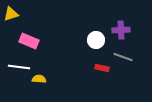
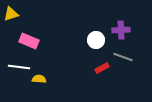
red rectangle: rotated 40 degrees counterclockwise
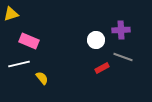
white line: moved 3 px up; rotated 20 degrees counterclockwise
yellow semicircle: moved 3 px right, 1 px up; rotated 48 degrees clockwise
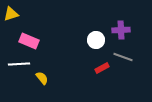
white line: rotated 10 degrees clockwise
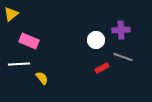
yellow triangle: rotated 21 degrees counterclockwise
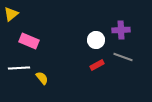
white line: moved 4 px down
red rectangle: moved 5 px left, 3 px up
